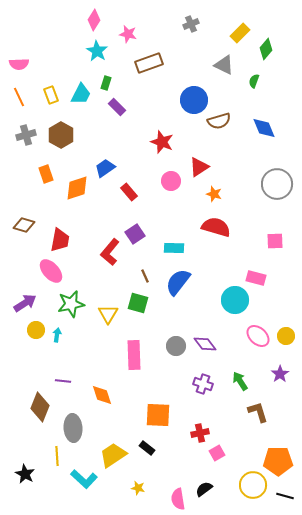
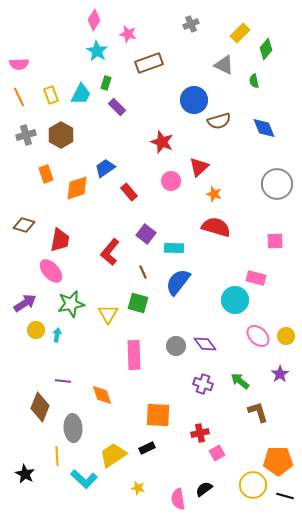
green semicircle at (254, 81): rotated 32 degrees counterclockwise
red triangle at (199, 167): rotated 10 degrees counterclockwise
purple square at (135, 234): moved 11 px right; rotated 18 degrees counterclockwise
brown line at (145, 276): moved 2 px left, 4 px up
green arrow at (240, 381): rotated 18 degrees counterclockwise
black rectangle at (147, 448): rotated 63 degrees counterclockwise
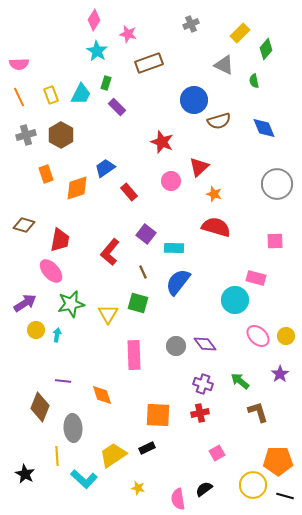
red cross at (200, 433): moved 20 px up
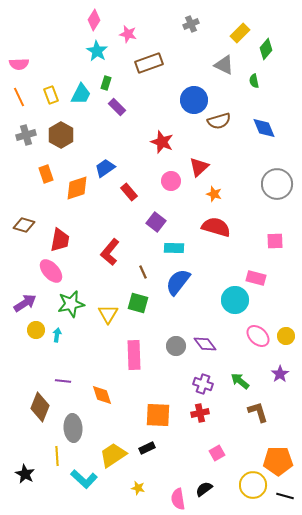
purple square at (146, 234): moved 10 px right, 12 px up
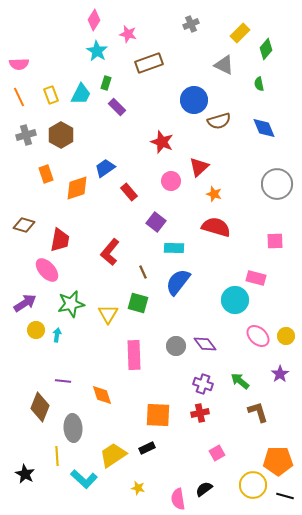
green semicircle at (254, 81): moved 5 px right, 3 px down
pink ellipse at (51, 271): moved 4 px left, 1 px up
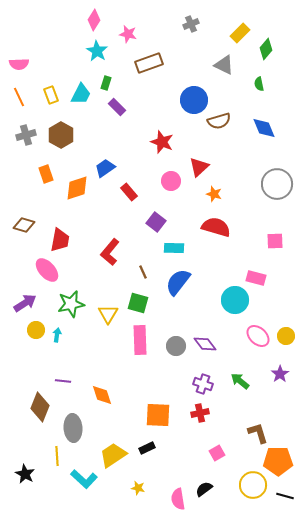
pink rectangle at (134, 355): moved 6 px right, 15 px up
brown L-shape at (258, 412): moved 21 px down
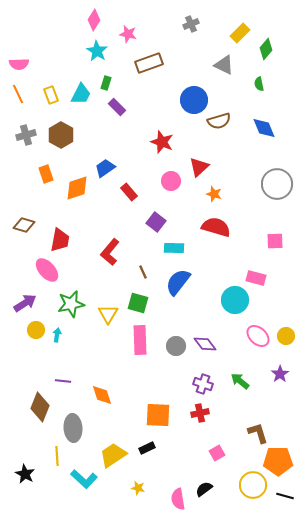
orange line at (19, 97): moved 1 px left, 3 px up
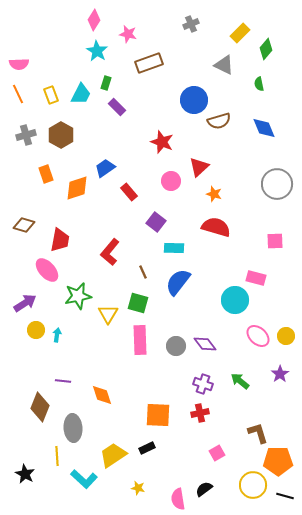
green star at (71, 304): moved 7 px right, 8 px up
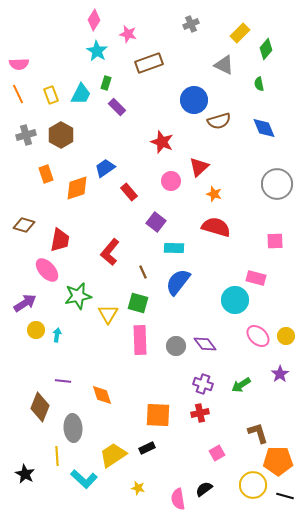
green arrow at (240, 381): moved 1 px right, 4 px down; rotated 72 degrees counterclockwise
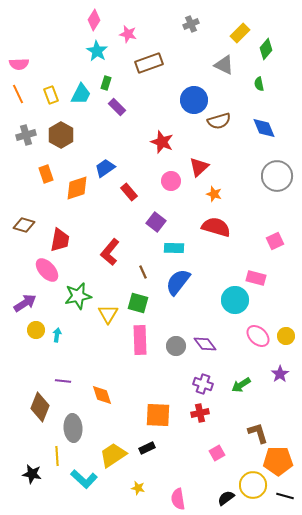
gray circle at (277, 184): moved 8 px up
pink square at (275, 241): rotated 24 degrees counterclockwise
black star at (25, 474): moved 7 px right; rotated 18 degrees counterclockwise
black semicircle at (204, 489): moved 22 px right, 9 px down
